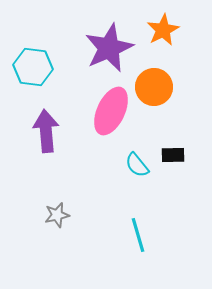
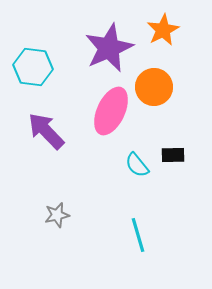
purple arrow: rotated 39 degrees counterclockwise
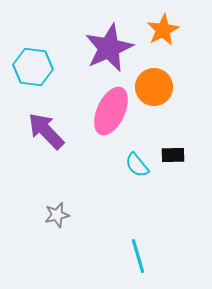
cyan line: moved 21 px down
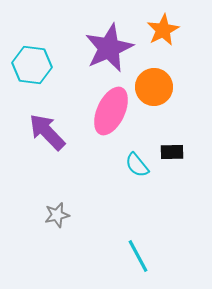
cyan hexagon: moved 1 px left, 2 px up
purple arrow: moved 1 px right, 1 px down
black rectangle: moved 1 px left, 3 px up
cyan line: rotated 12 degrees counterclockwise
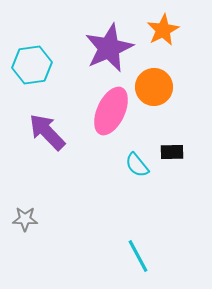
cyan hexagon: rotated 15 degrees counterclockwise
gray star: moved 32 px left, 4 px down; rotated 15 degrees clockwise
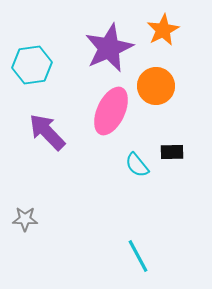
orange circle: moved 2 px right, 1 px up
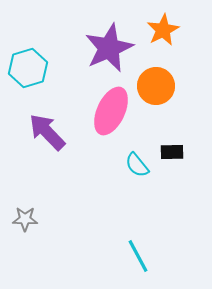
cyan hexagon: moved 4 px left, 3 px down; rotated 9 degrees counterclockwise
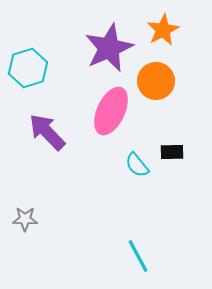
orange circle: moved 5 px up
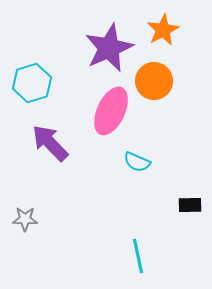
cyan hexagon: moved 4 px right, 15 px down
orange circle: moved 2 px left
purple arrow: moved 3 px right, 11 px down
black rectangle: moved 18 px right, 53 px down
cyan semicircle: moved 3 px up; rotated 28 degrees counterclockwise
cyan line: rotated 16 degrees clockwise
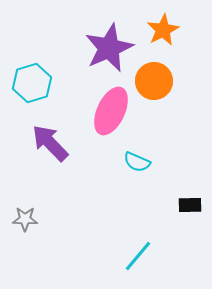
cyan line: rotated 52 degrees clockwise
